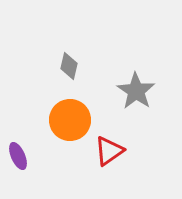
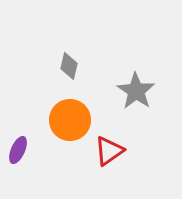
purple ellipse: moved 6 px up; rotated 48 degrees clockwise
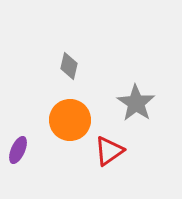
gray star: moved 12 px down
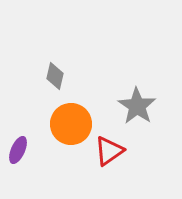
gray diamond: moved 14 px left, 10 px down
gray star: moved 1 px right, 3 px down
orange circle: moved 1 px right, 4 px down
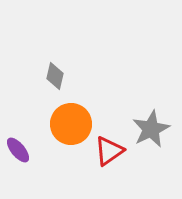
gray star: moved 14 px right, 23 px down; rotated 12 degrees clockwise
purple ellipse: rotated 64 degrees counterclockwise
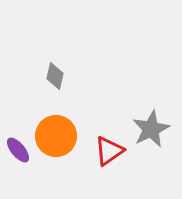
orange circle: moved 15 px left, 12 px down
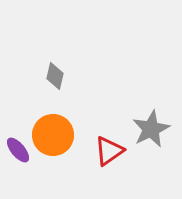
orange circle: moved 3 px left, 1 px up
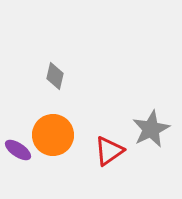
purple ellipse: rotated 16 degrees counterclockwise
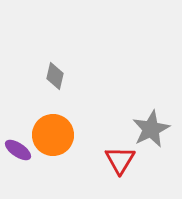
red triangle: moved 11 px right, 9 px down; rotated 24 degrees counterclockwise
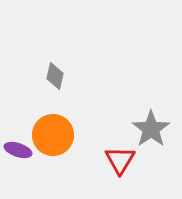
gray star: rotated 9 degrees counterclockwise
purple ellipse: rotated 16 degrees counterclockwise
